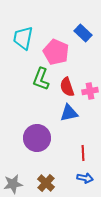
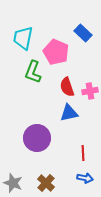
green L-shape: moved 8 px left, 7 px up
gray star: moved 1 px up; rotated 30 degrees clockwise
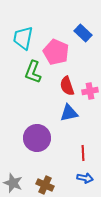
red semicircle: moved 1 px up
brown cross: moved 1 px left, 2 px down; rotated 18 degrees counterclockwise
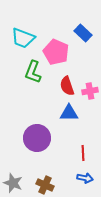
cyan trapezoid: rotated 80 degrees counterclockwise
blue triangle: rotated 12 degrees clockwise
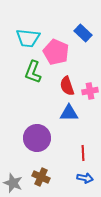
cyan trapezoid: moved 5 px right; rotated 15 degrees counterclockwise
brown cross: moved 4 px left, 8 px up
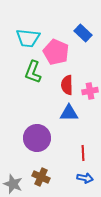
red semicircle: moved 1 px up; rotated 18 degrees clockwise
gray star: moved 1 px down
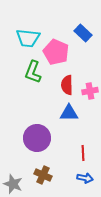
brown cross: moved 2 px right, 2 px up
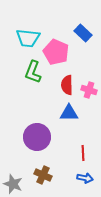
pink cross: moved 1 px left, 1 px up; rotated 28 degrees clockwise
purple circle: moved 1 px up
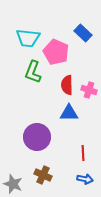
blue arrow: moved 1 px down
